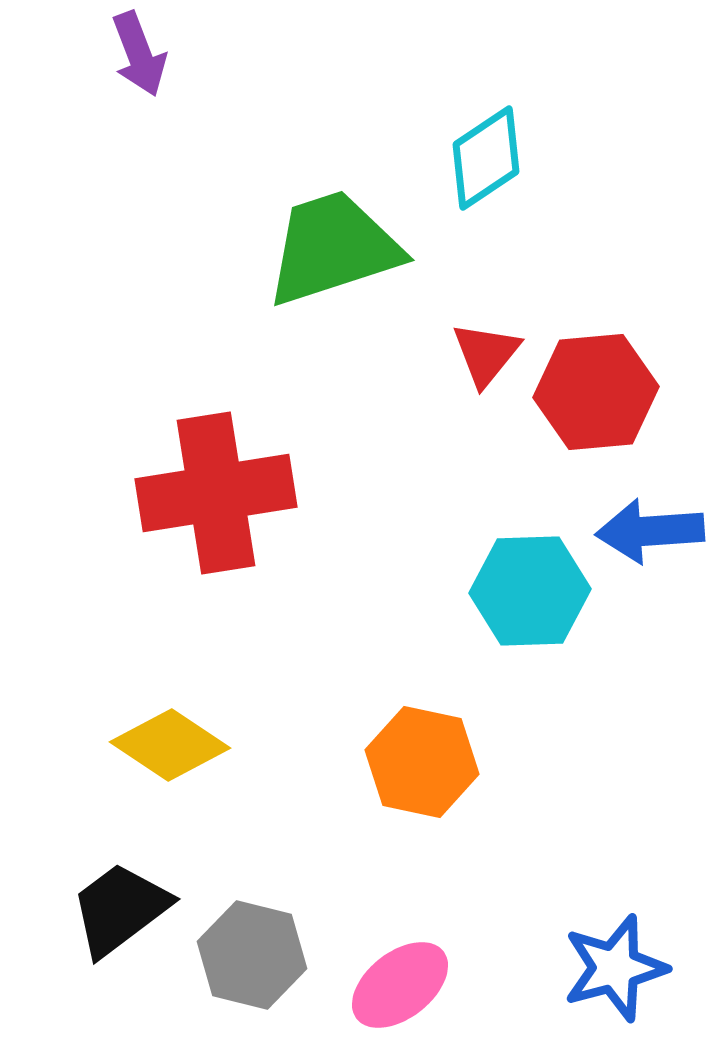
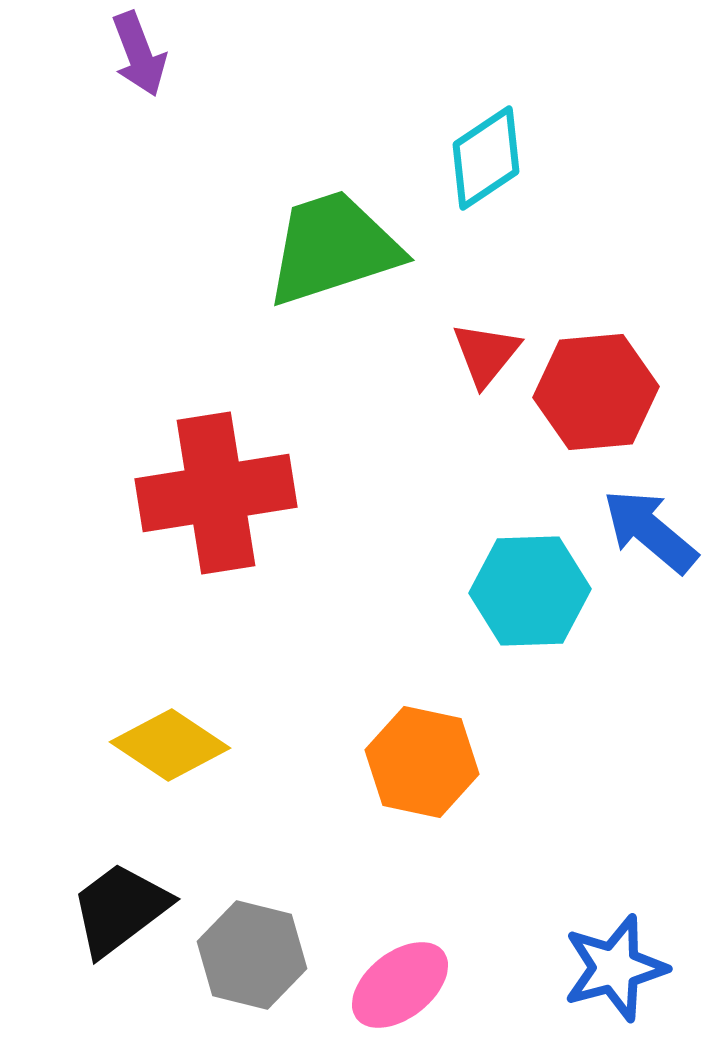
blue arrow: rotated 44 degrees clockwise
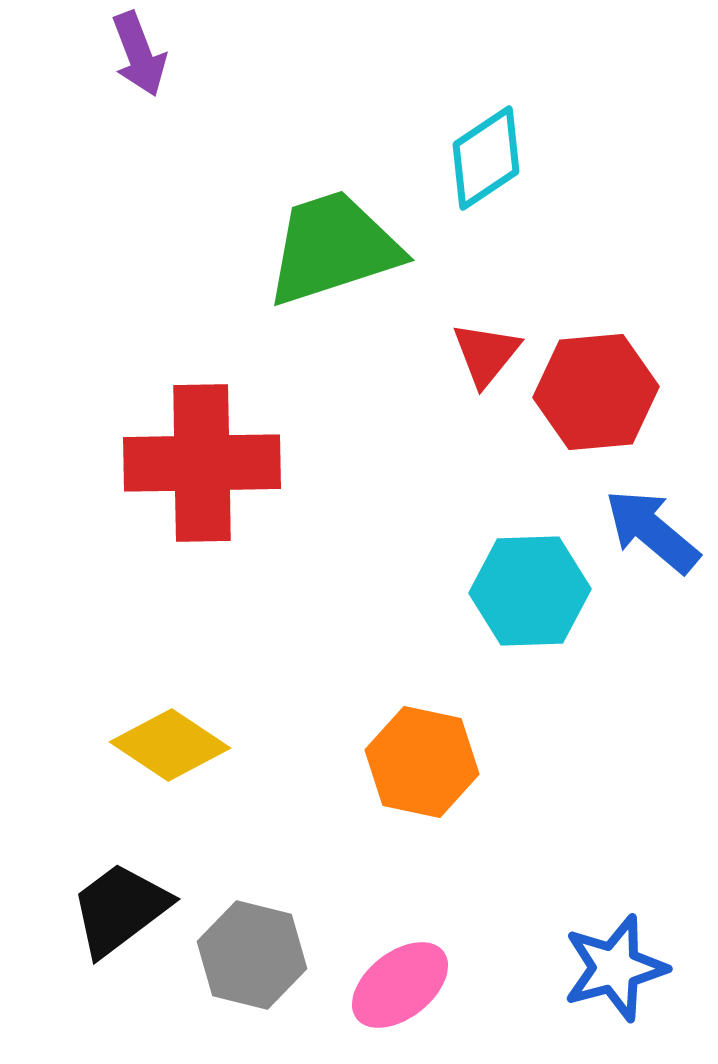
red cross: moved 14 px left, 30 px up; rotated 8 degrees clockwise
blue arrow: moved 2 px right
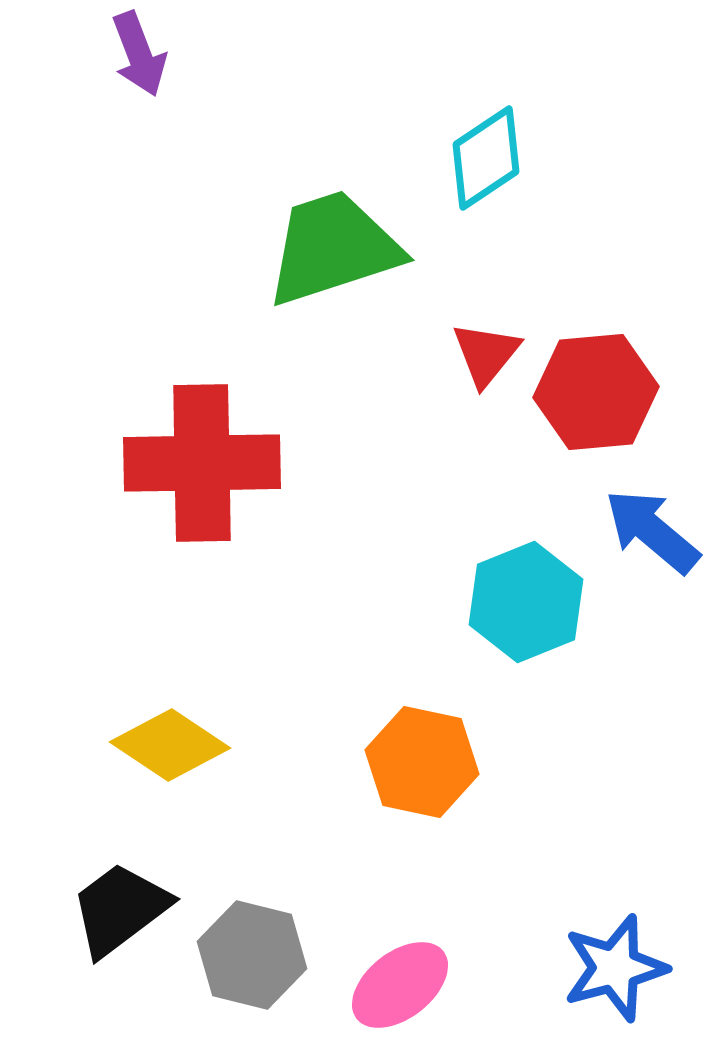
cyan hexagon: moved 4 px left, 11 px down; rotated 20 degrees counterclockwise
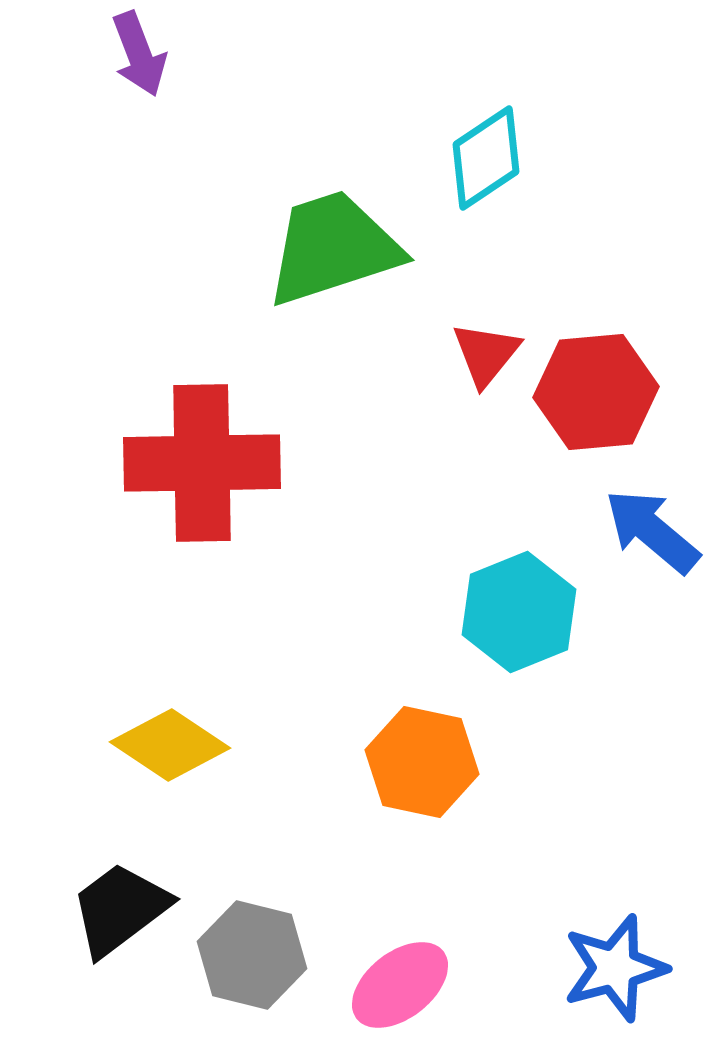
cyan hexagon: moved 7 px left, 10 px down
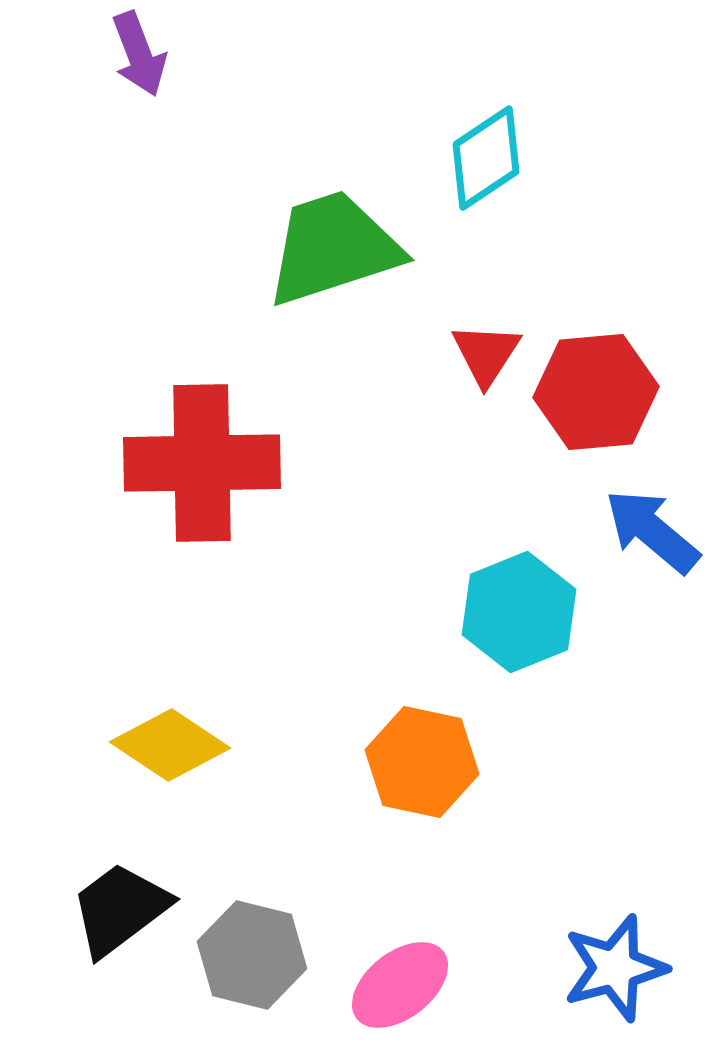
red triangle: rotated 6 degrees counterclockwise
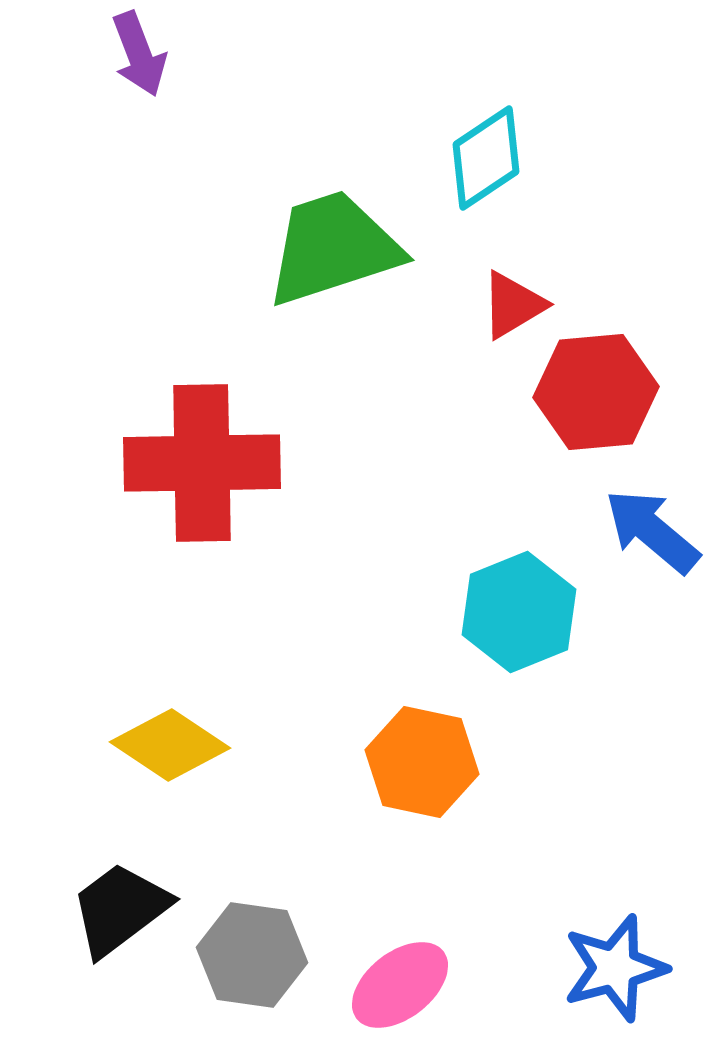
red triangle: moved 27 px right, 49 px up; rotated 26 degrees clockwise
gray hexagon: rotated 6 degrees counterclockwise
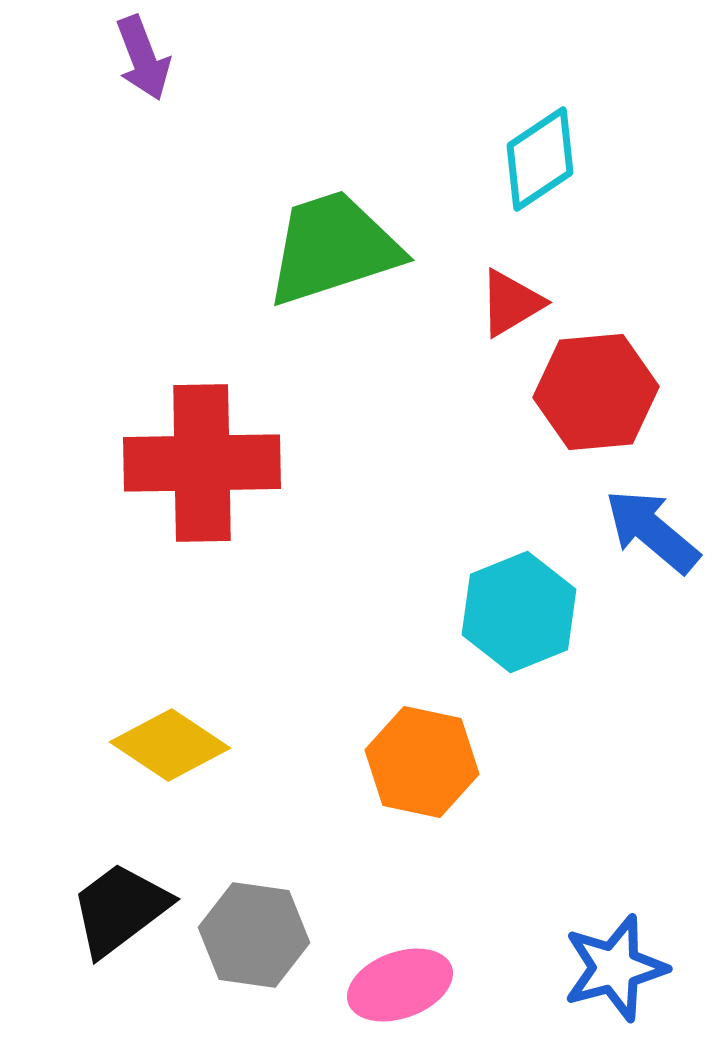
purple arrow: moved 4 px right, 4 px down
cyan diamond: moved 54 px right, 1 px down
red triangle: moved 2 px left, 2 px up
gray hexagon: moved 2 px right, 20 px up
pink ellipse: rotated 18 degrees clockwise
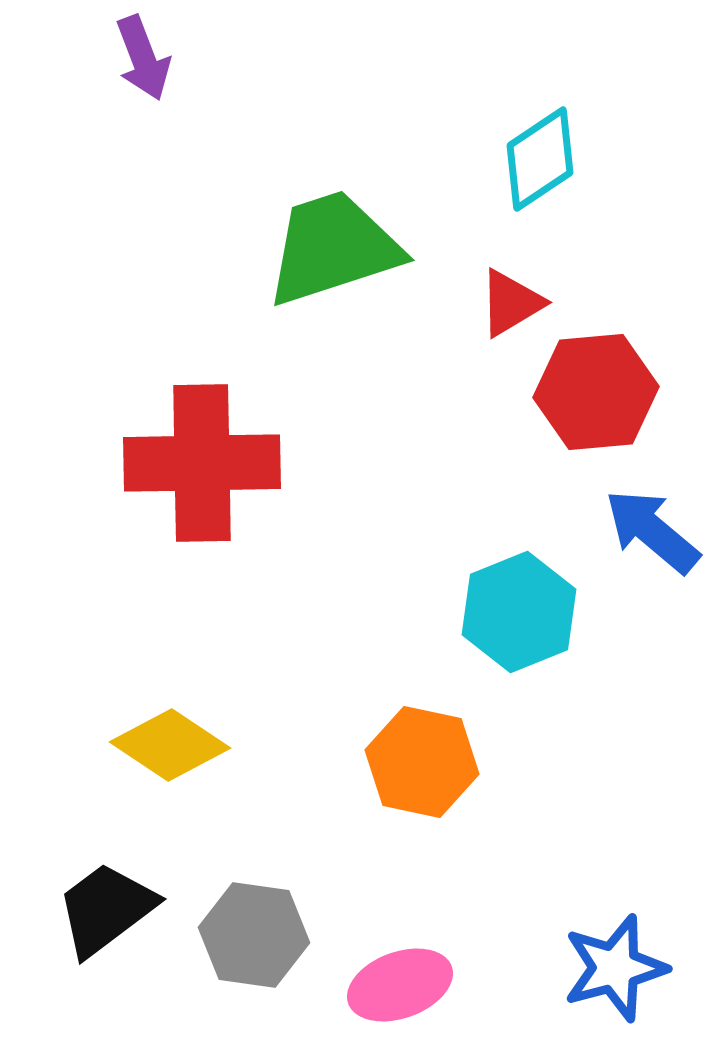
black trapezoid: moved 14 px left
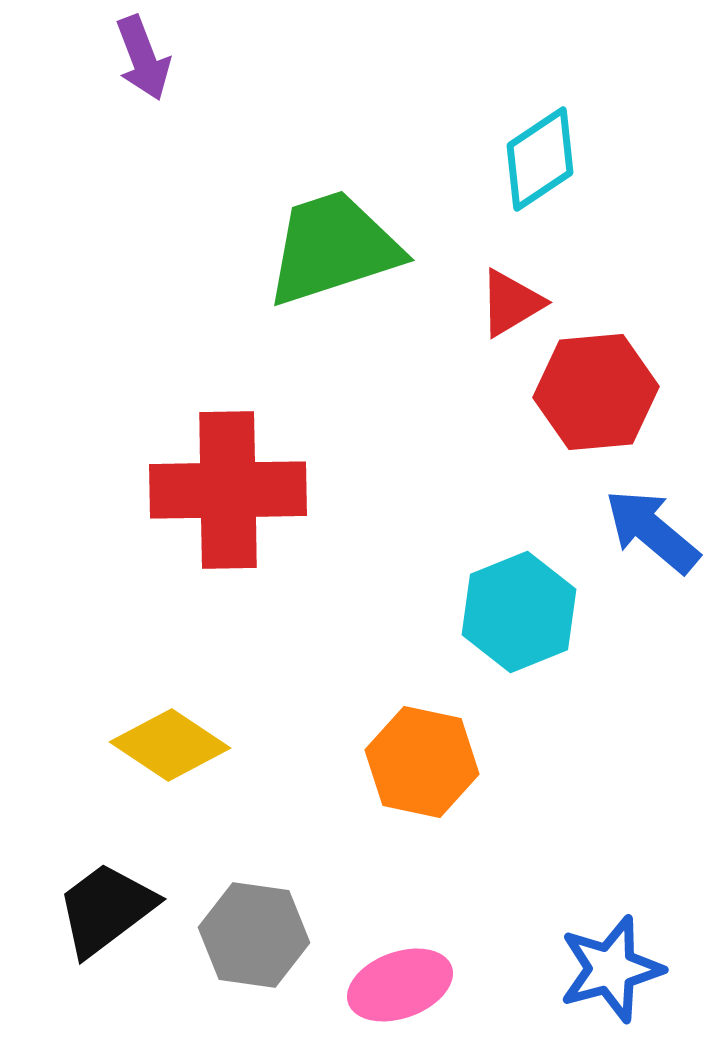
red cross: moved 26 px right, 27 px down
blue star: moved 4 px left, 1 px down
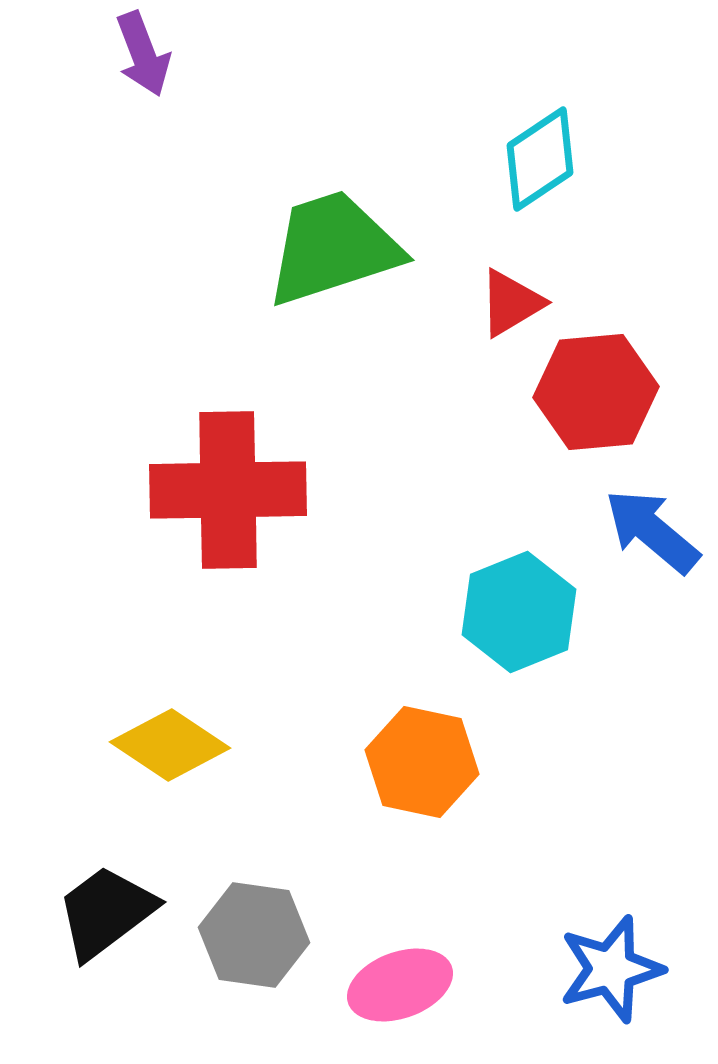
purple arrow: moved 4 px up
black trapezoid: moved 3 px down
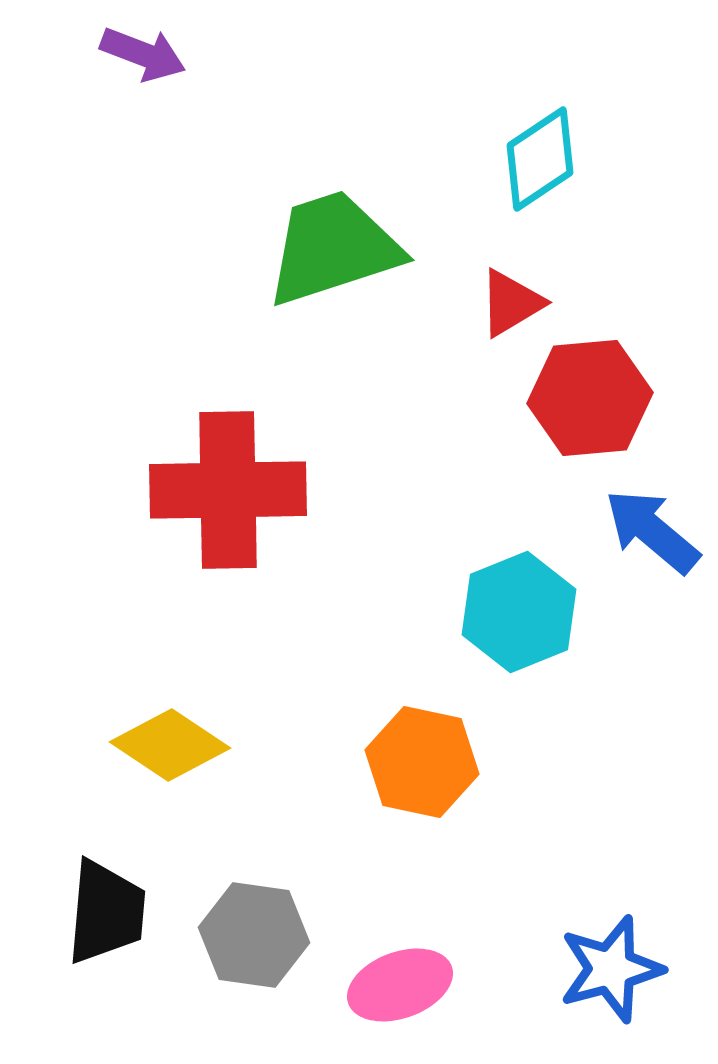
purple arrow: rotated 48 degrees counterclockwise
red hexagon: moved 6 px left, 6 px down
black trapezoid: rotated 132 degrees clockwise
